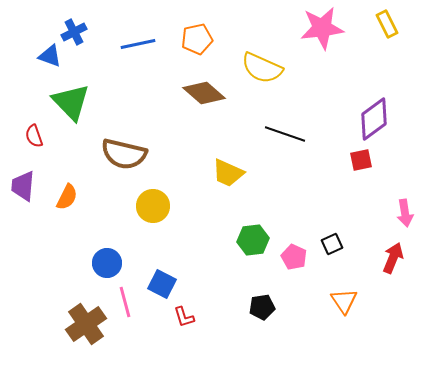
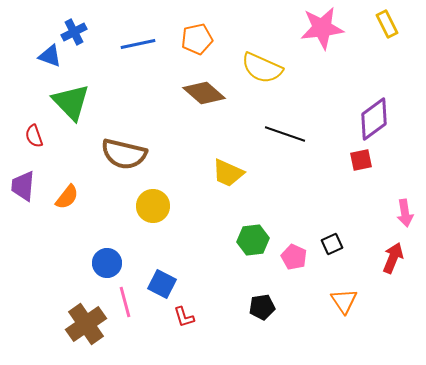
orange semicircle: rotated 12 degrees clockwise
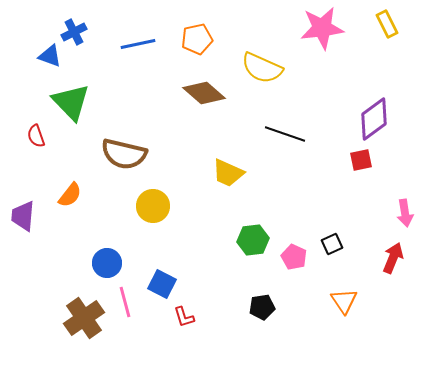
red semicircle: moved 2 px right
purple trapezoid: moved 30 px down
orange semicircle: moved 3 px right, 2 px up
brown cross: moved 2 px left, 6 px up
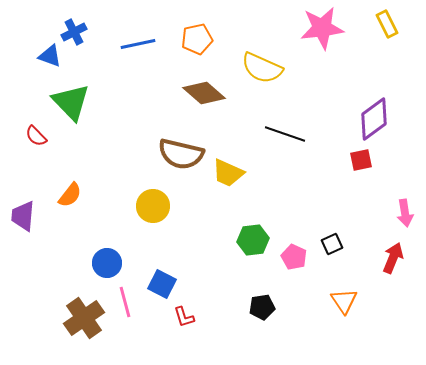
red semicircle: rotated 25 degrees counterclockwise
brown semicircle: moved 57 px right
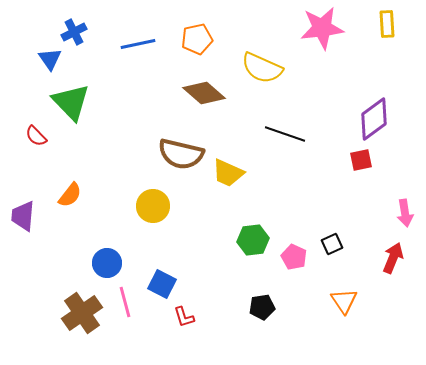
yellow rectangle: rotated 24 degrees clockwise
blue triangle: moved 3 px down; rotated 35 degrees clockwise
brown cross: moved 2 px left, 5 px up
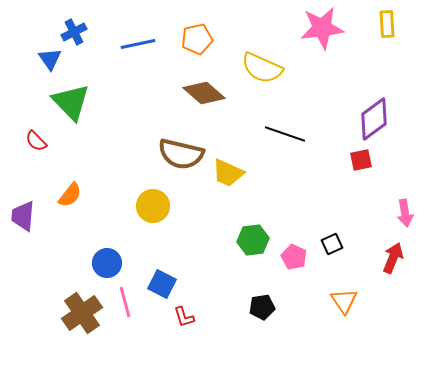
red semicircle: moved 5 px down
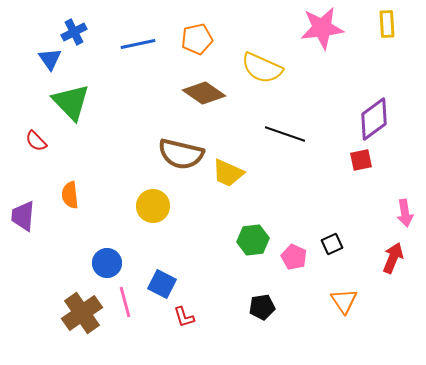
brown diamond: rotated 6 degrees counterclockwise
orange semicircle: rotated 136 degrees clockwise
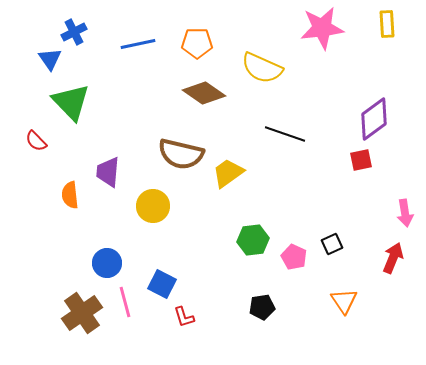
orange pentagon: moved 4 px down; rotated 12 degrees clockwise
yellow trapezoid: rotated 120 degrees clockwise
purple trapezoid: moved 85 px right, 44 px up
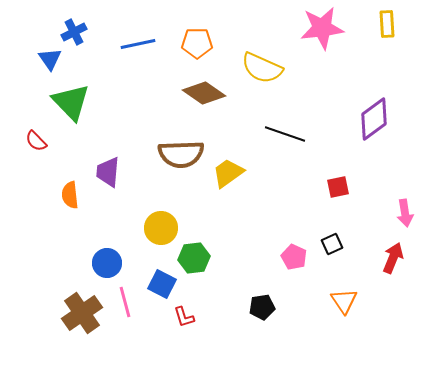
brown semicircle: rotated 15 degrees counterclockwise
red square: moved 23 px left, 27 px down
yellow circle: moved 8 px right, 22 px down
green hexagon: moved 59 px left, 18 px down
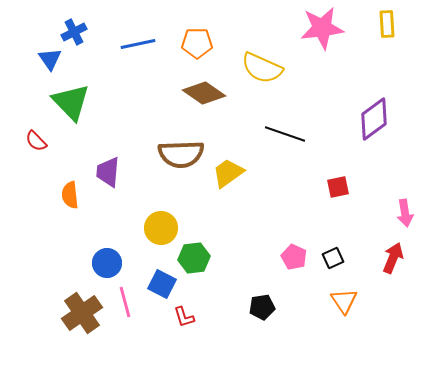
black square: moved 1 px right, 14 px down
